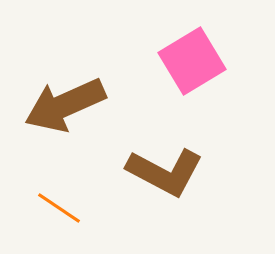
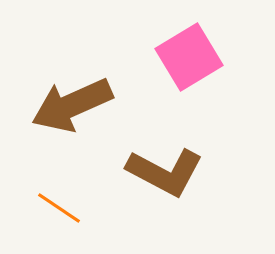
pink square: moved 3 px left, 4 px up
brown arrow: moved 7 px right
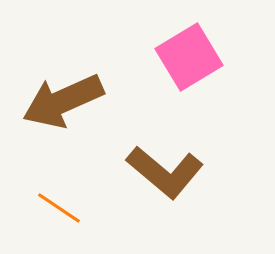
brown arrow: moved 9 px left, 4 px up
brown L-shape: rotated 12 degrees clockwise
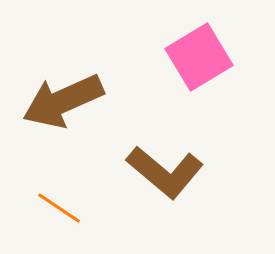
pink square: moved 10 px right
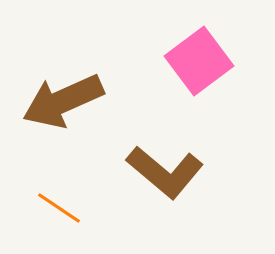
pink square: moved 4 px down; rotated 6 degrees counterclockwise
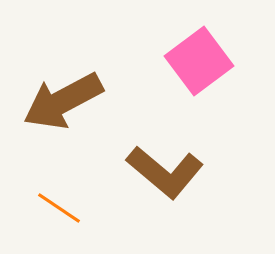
brown arrow: rotated 4 degrees counterclockwise
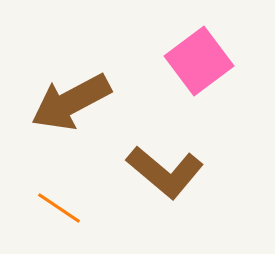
brown arrow: moved 8 px right, 1 px down
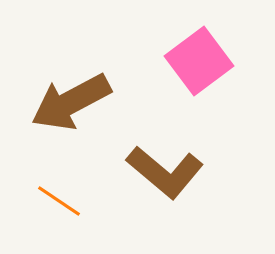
orange line: moved 7 px up
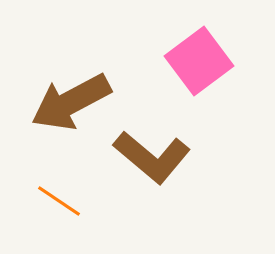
brown L-shape: moved 13 px left, 15 px up
